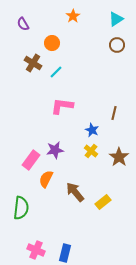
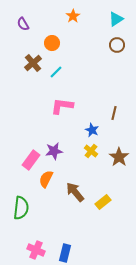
brown cross: rotated 18 degrees clockwise
purple star: moved 1 px left, 1 px down
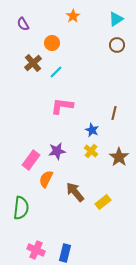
purple star: moved 3 px right
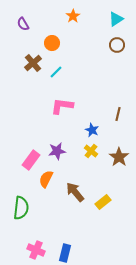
brown line: moved 4 px right, 1 px down
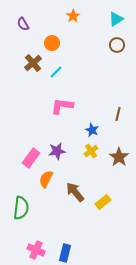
yellow cross: rotated 16 degrees clockwise
pink rectangle: moved 2 px up
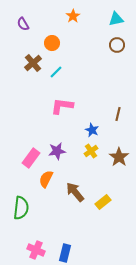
cyan triangle: rotated 21 degrees clockwise
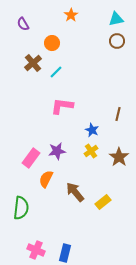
orange star: moved 2 px left, 1 px up
brown circle: moved 4 px up
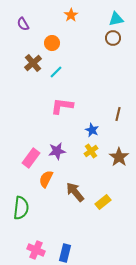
brown circle: moved 4 px left, 3 px up
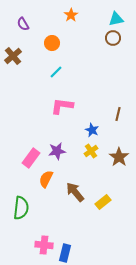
brown cross: moved 20 px left, 7 px up
pink cross: moved 8 px right, 5 px up; rotated 18 degrees counterclockwise
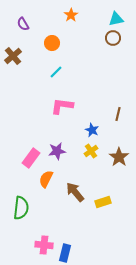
yellow rectangle: rotated 21 degrees clockwise
